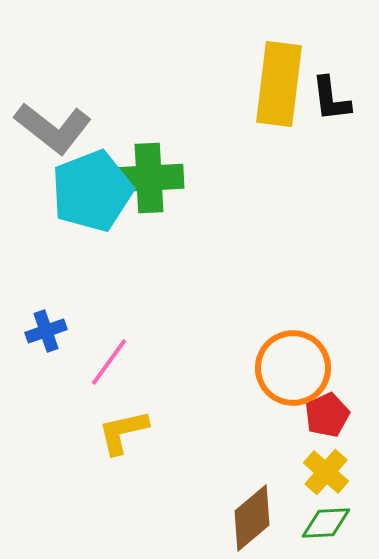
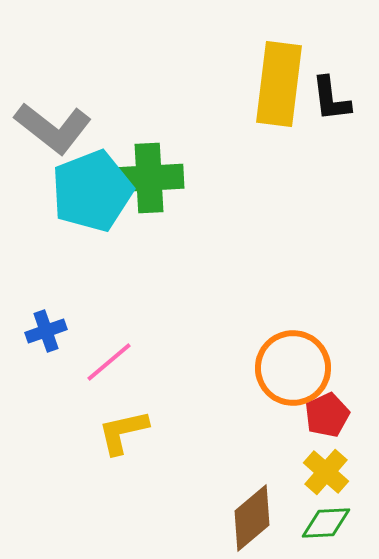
pink line: rotated 14 degrees clockwise
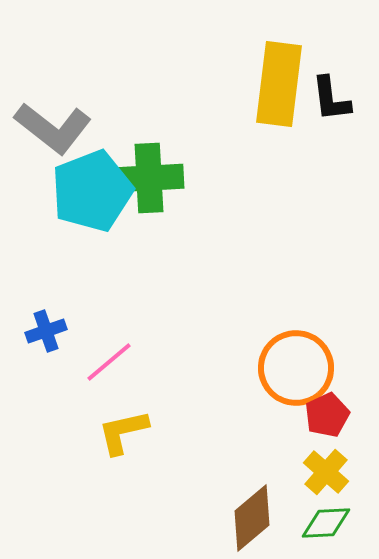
orange circle: moved 3 px right
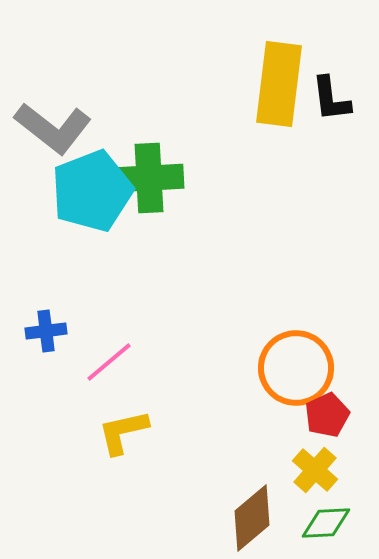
blue cross: rotated 12 degrees clockwise
yellow cross: moved 11 px left, 2 px up
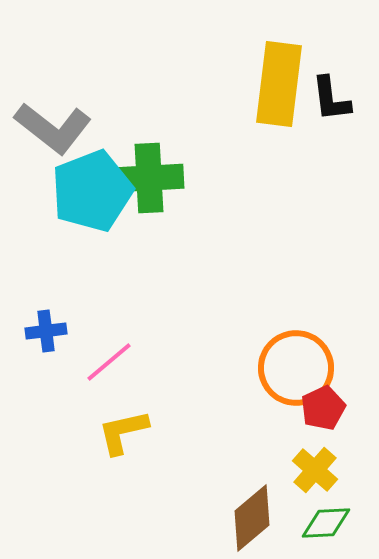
red pentagon: moved 4 px left, 7 px up
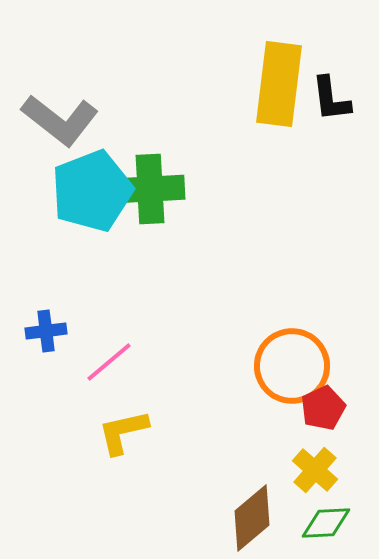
gray L-shape: moved 7 px right, 8 px up
green cross: moved 1 px right, 11 px down
orange circle: moved 4 px left, 2 px up
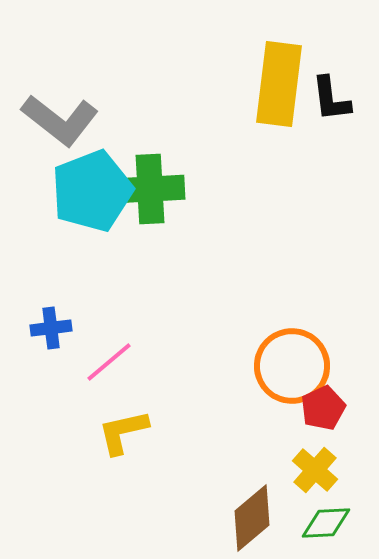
blue cross: moved 5 px right, 3 px up
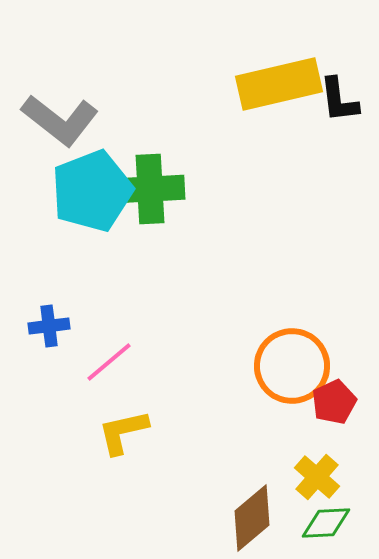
yellow rectangle: rotated 70 degrees clockwise
black L-shape: moved 8 px right, 1 px down
blue cross: moved 2 px left, 2 px up
red pentagon: moved 11 px right, 6 px up
yellow cross: moved 2 px right, 7 px down
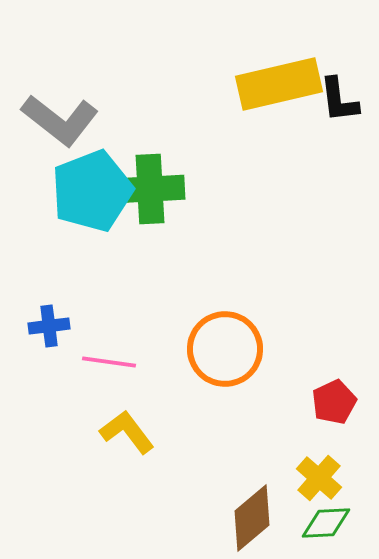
pink line: rotated 48 degrees clockwise
orange circle: moved 67 px left, 17 px up
yellow L-shape: moved 4 px right; rotated 66 degrees clockwise
yellow cross: moved 2 px right, 1 px down
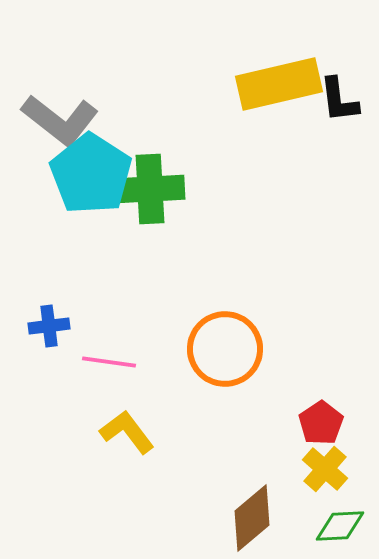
cyan pentagon: moved 1 px left, 17 px up; rotated 18 degrees counterclockwise
red pentagon: moved 13 px left, 21 px down; rotated 9 degrees counterclockwise
yellow cross: moved 6 px right, 9 px up
green diamond: moved 14 px right, 3 px down
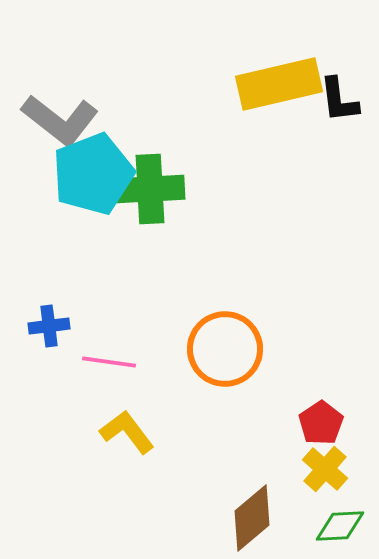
cyan pentagon: moved 2 px right; rotated 18 degrees clockwise
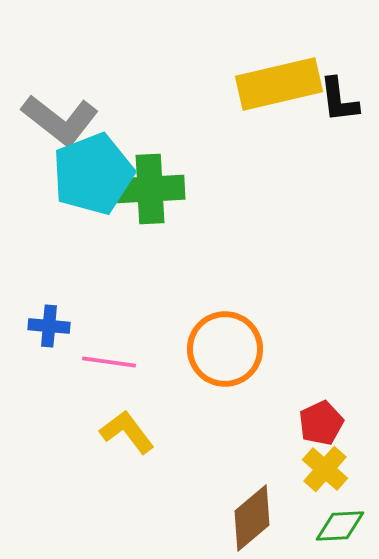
blue cross: rotated 12 degrees clockwise
red pentagon: rotated 9 degrees clockwise
